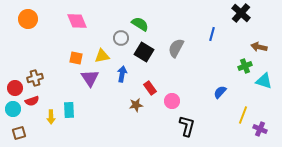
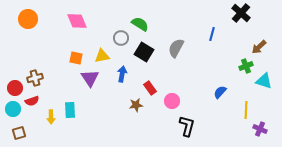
brown arrow: rotated 56 degrees counterclockwise
green cross: moved 1 px right
cyan rectangle: moved 1 px right
yellow line: moved 3 px right, 5 px up; rotated 18 degrees counterclockwise
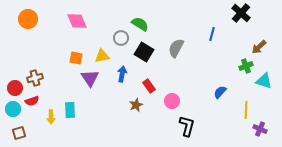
red rectangle: moved 1 px left, 2 px up
brown star: rotated 16 degrees counterclockwise
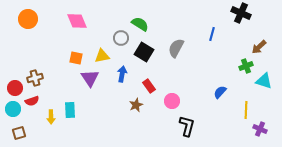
black cross: rotated 18 degrees counterclockwise
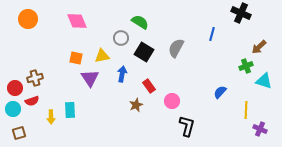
green semicircle: moved 2 px up
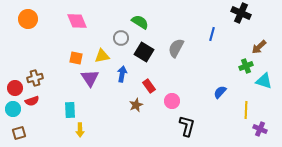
yellow arrow: moved 29 px right, 13 px down
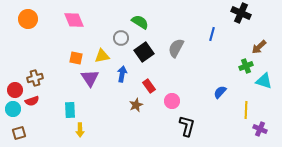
pink diamond: moved 3 px left, 1 px up
black square: rotated 24 degrees clockwise
red circle: moved 2 px down
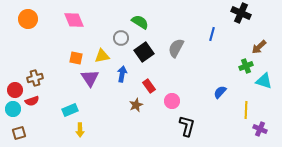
cyan rectangle: rotated 70 degrees clockwise
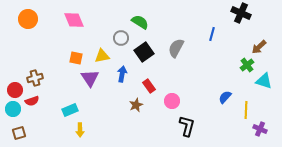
green cross: moved 1 px right, 1 px up; rotated 16 degrees counterclockwise
blue semicircle: moved 5 px right, 5 px down
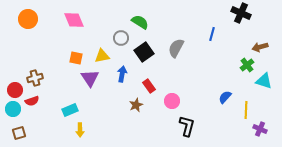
brown arrow: moved 1 px right; rotated 28 degrees clockwise
